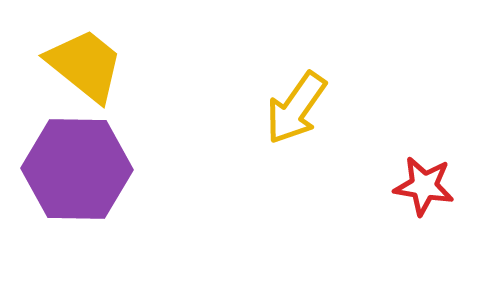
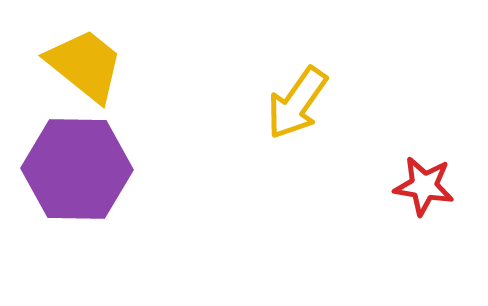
yellow arrow: moved 1 px right, 5 px up
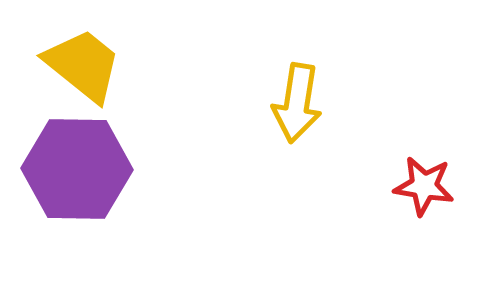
yellow trapezoid: moved 2 px left
yellow arrow: rotated 26 degrees counterclockwise
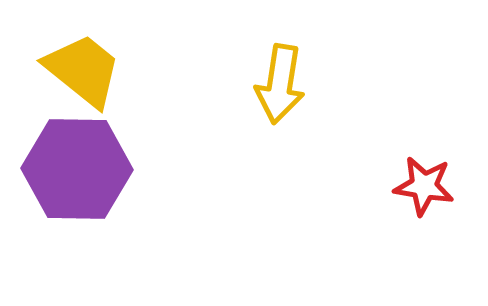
yellow trapezoid: moved 5 px down
yellow arrow: moved 17 px left, 19 px up
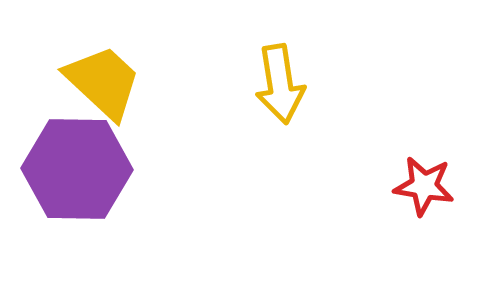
yellow trapezoid: moved 20 px right, 12 px down; rotated 4 degrees clockwise
yellow arrow: rotated 18 degrees counterclockwise
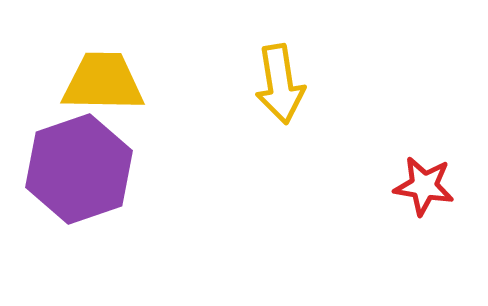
yellow trapezoid: rotated 42 degrees counterclockwise
purple hexagon: moved 2 px right; rotated 20 degrees counterclockwise
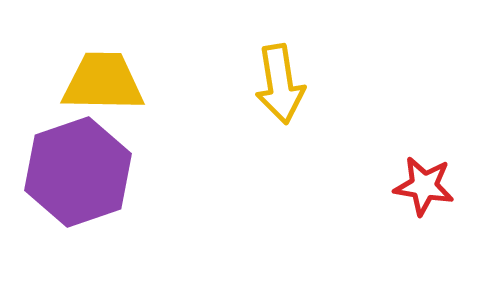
purple hexagon: moved 1 px left, 3 px down
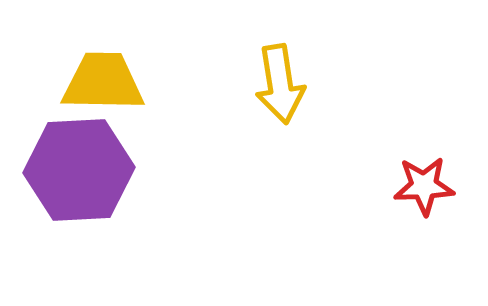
purple hexagon: moved 1 px right, 2 px up; rotated 16 degrees clockwise
red star: rotated 12 degrees counterclockwise
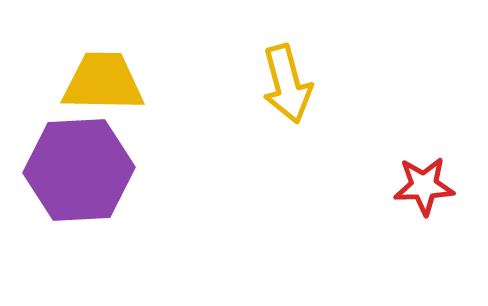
yellow arrow: moved 7 px right; rotated 6 degrees counterclockwise
